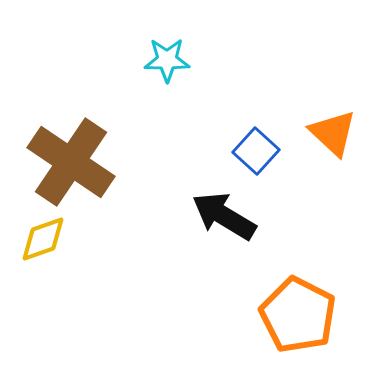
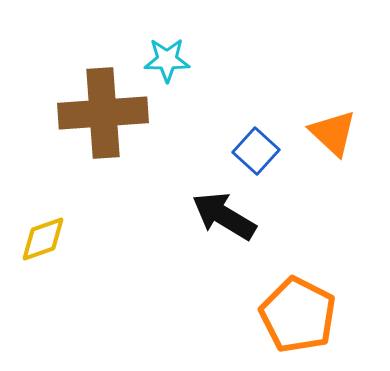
brown cross: moved 32 px right, 49 px up; rotated 38 degrees counterclockwise
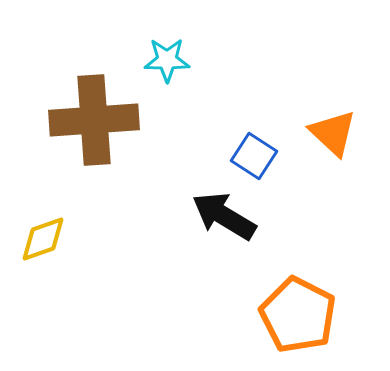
brown cross: moved 9 px left, 7 px down
blue square: moved 2 px left, 5 px down; rotated 9 degrees counterclockwise
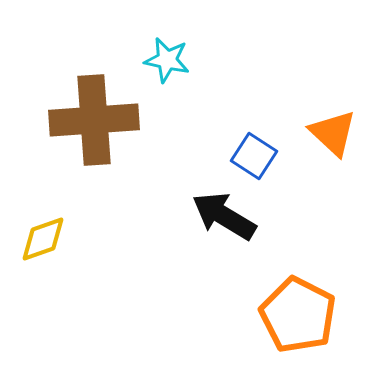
cyan star: rotated 12 degrees clockwise
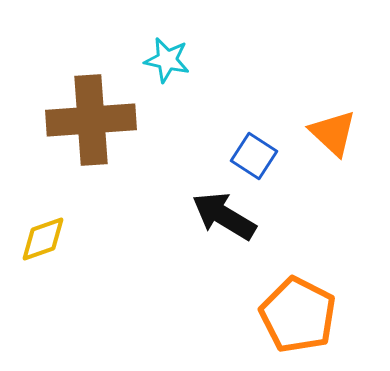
brown cross: moved 3 px left
